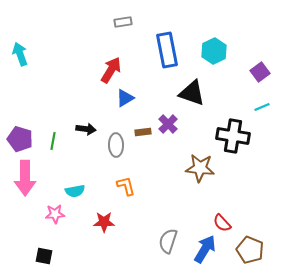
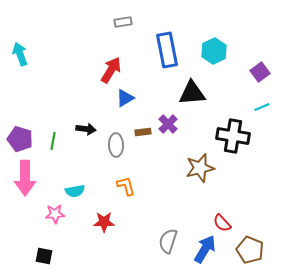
black triangle: rotated 24 degrees counterclockwise
brown star: rotated 20 degrees counterclockwise
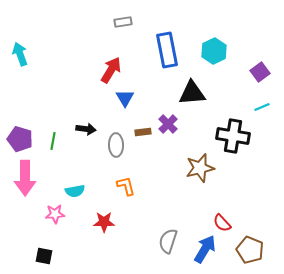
blue triangle: rotated 30 degrees counterclockwise
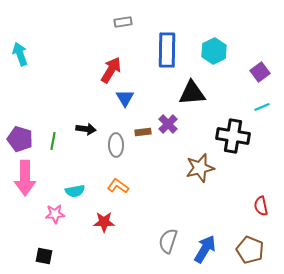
blue rectangle: rotated 12 degrees clockwise
orange L-shape: moved 8 px left; rotated 40 degrees counterclockwise
red semicircle: moved 39 px right, 17 px up; rotated 30 degrees clockwise
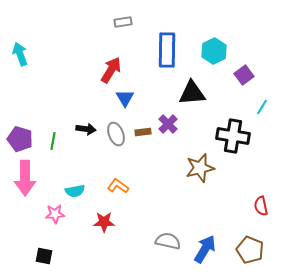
purple square: moved 16 px left, 3 px down
cyan line: rotated 35 degrees counterclockwise
gray ellipse: moved 11 px up; rotated 20 degrees counterclockwise
gray semicircle: rotated 85 degrees clockwise
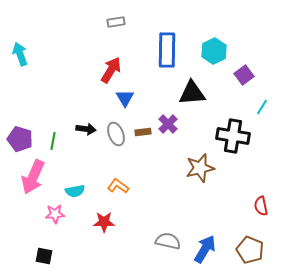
gray rectangle: moved 7 px left
pink arrow: moved 8 px right, 1 px up; rotated 24 degrees clockwise
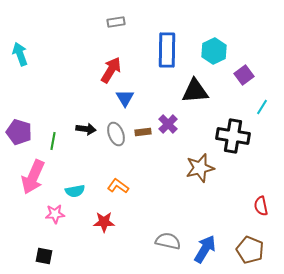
black triangle: moved 3 px right, 2 px up
purple pentagon: moved 1 px left, 7 px up
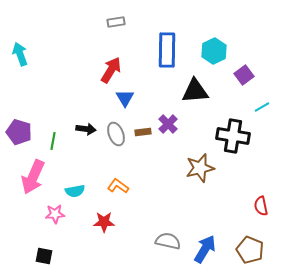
cyan line: rotated 28 degrees clockwise
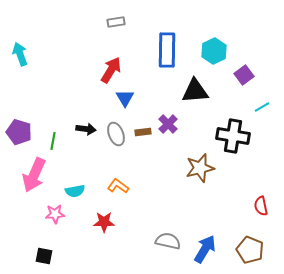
pink arrow: moved 1 px right, 2 px up
